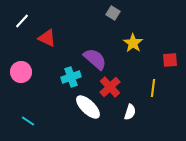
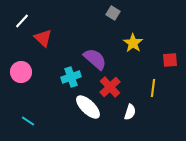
red triangle: moved 4 px left; rotated 18 degrees clockwise
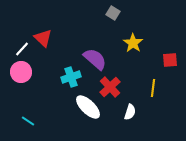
white line: moved 28 px down
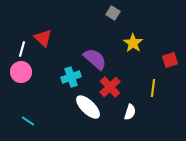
white line: rotated 28 degrees counterclockwise
red square: rotated 14 degrees counterclockwise
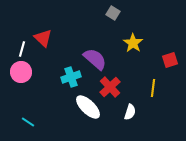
cyan line: moved 1 px down
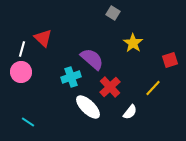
purple semicircle: moved 3 px left
yellow line: rotated 36 degrees clockwise
white semicircle: rotated 21 degrees clockwise
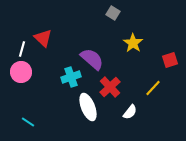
white ellipse: rotated 24 degrees clockwise
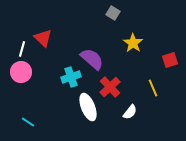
yellow line: rotated 66 degrees counterclockwise
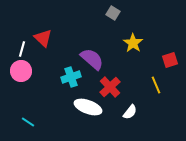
pink circle: moved 1 px up
yellow line: moved 3 px right, 3 px up
white ellipse: rotated 48 degrees counterclockwise
